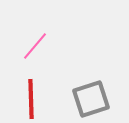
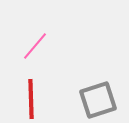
gray square: moved 7 px right, 1 px down
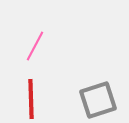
pink line: rotated 12 degrees counterclockwise
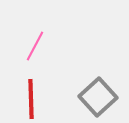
gray square: moved 3 px up; rotated 24 degrees counterclockwise
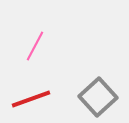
red line: rotated 72 degrees clockwise
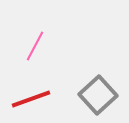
gray square: moved 2 px up
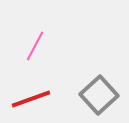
gray square: moved 1 px right
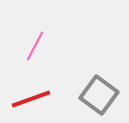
gray square: rotated 12 degrees counterclockwise
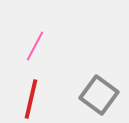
red line: rotated 57 degrees counterclockwise
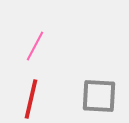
gray square: moved 1 px down; rotated 33 degrees counterclockwise
